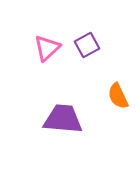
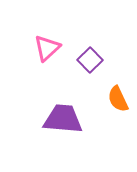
purple square: moved 3 px right, 15 px down; rotated 15 degrees counterclockwise
orange semicircle: moved 3 px down
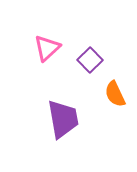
orange semicircle: moved 3 px left, 5 px up
purple trapezoid: rotated 75 degrees clockwise
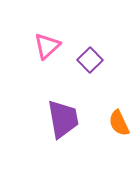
pink triangle: moved 2 px up
orange semicircle: moved 4 px right, 29 px down
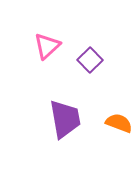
purple trapezoid: moved 2 px right
orange semicircle: rotated 136 degrees clockwise
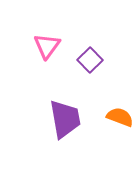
pink triangle: rotated 12 degrees counterclockwise
orange semicircle: moved 1 px right, 6 px up
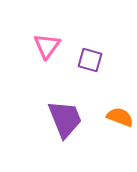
purple square: rotated 30 degrees counterclockwise
purple trapezoid: rotated 12 degrees counterclockwise
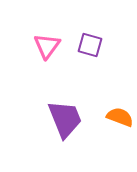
purple square: moved 15 px up
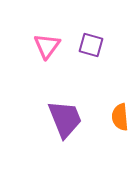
purple square: moved 1 px right
orange semicircle: rotated 116 degrees counterclockwise
